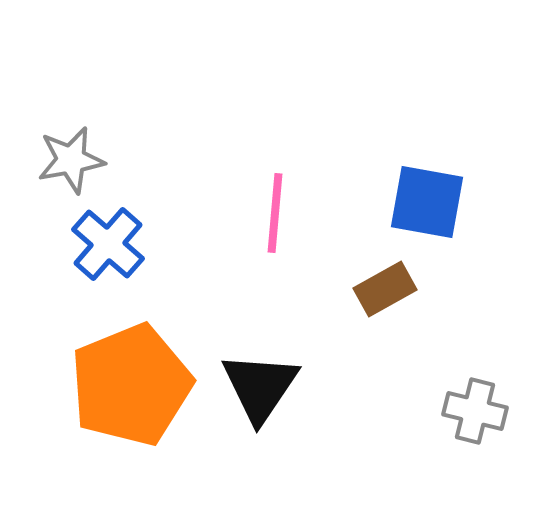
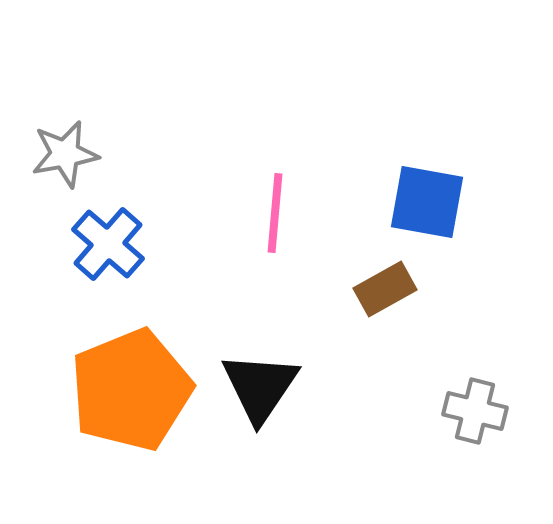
gray star: moved 6 px left, 6 px up
orange pentagon: moved 5 px down
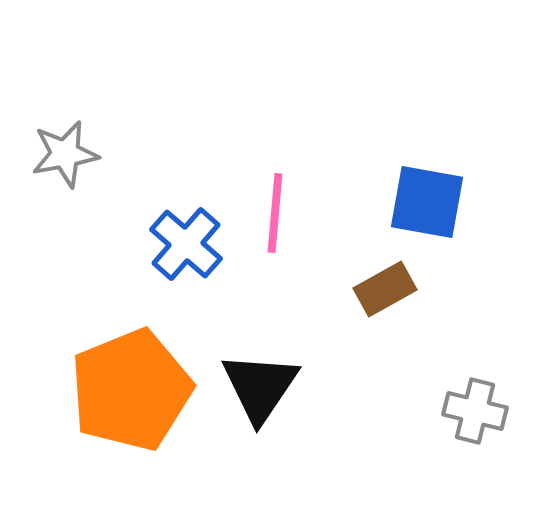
blue cross: moved 78 px right
